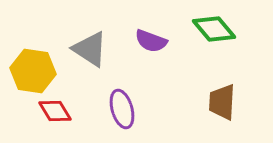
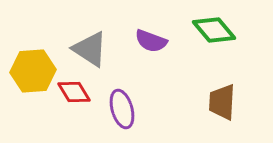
green diamond: moved 1 px down
yellow hexagon: rotated 12 degrees counterclockwise
red diamond: moved 19 px right, 19 px up
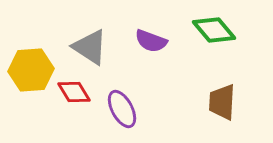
gray triangle: moved 2 px up
yellow hexagon: moved 2 px left, 1 px up
purple ellipse: rotated 12 degrees counterclockwise
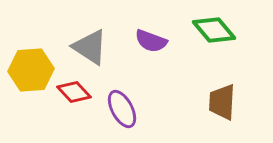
red diamond: rotated 12 degrees counterclockwise
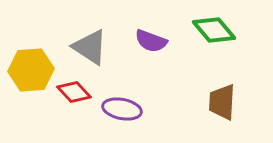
purple ellipse: rotated 51 degrees counterclockwise
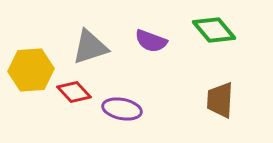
gray triangle: rotated 51 degrees counterclockwise
brown trapezoid: moved 2 px left, 2 px up
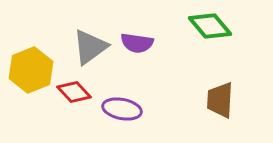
green diamond: moved 4 px left, 4 px up
purple semicircle: moved 14 px left, 2 px down; rotated 12 degrees counterclockwise
gray triangle: rotated 18 degrees counterclockwise
yellow hexagon: rotated 18 degrees counterclockwise
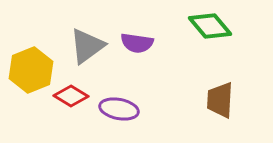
gray triangle: moved 3 px left, 1 px up
red diamond: moved 3 px left, 4 px down; rotated 16 degrees counterclockwise
purple ellipse: moved 3 px left
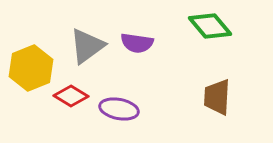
yellow hexagon: moved 2 px up
brown trapezoid: moved 3 px left, 3 px up
